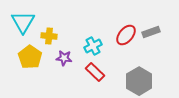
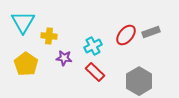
yellow pentagon: moved 4 px left, 7 px down
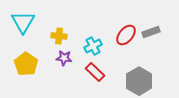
yellow cross: moved 10 px right
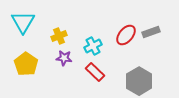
yellow cross: rotated 28 degrees counterclockwise
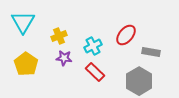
gray rectangle: moved 20 px down; rotated 30 degrees clockwise
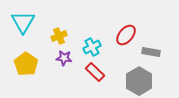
cyan cross: moved 1 px left, 1 px down
